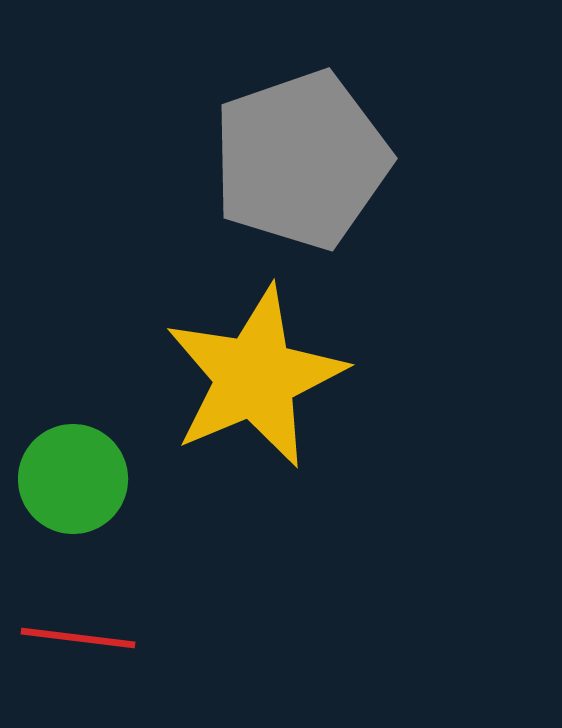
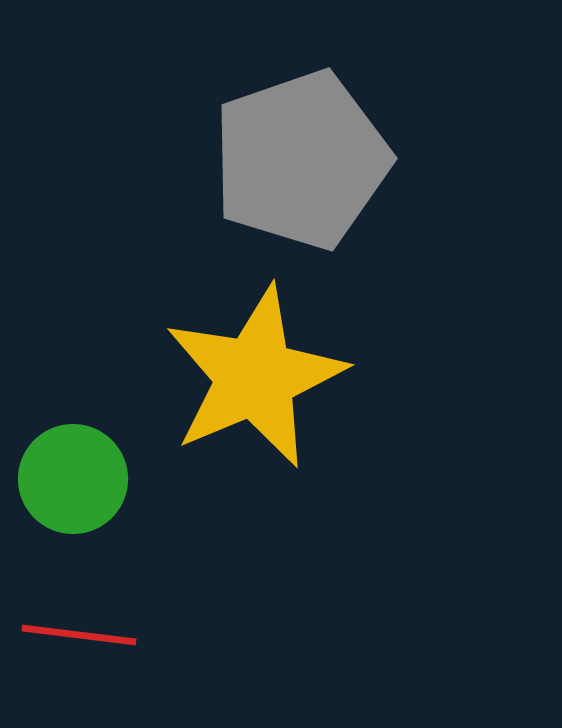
red line: moved 1 px right, 3 px up
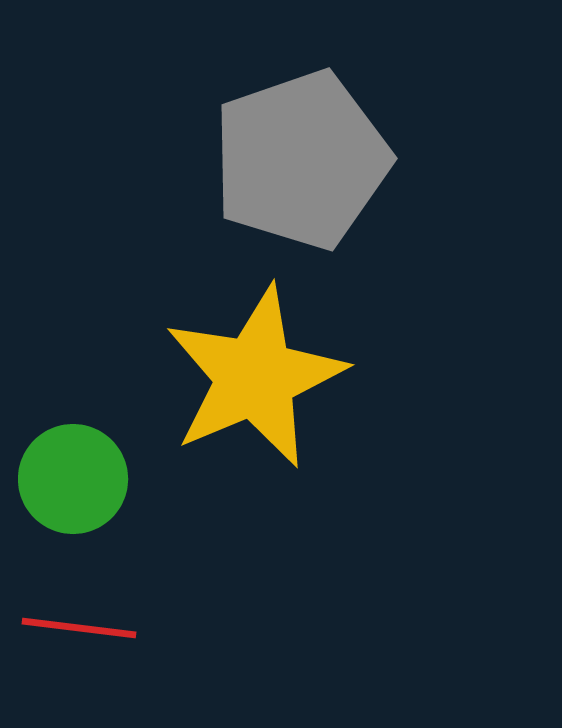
red line: moved 7 px up
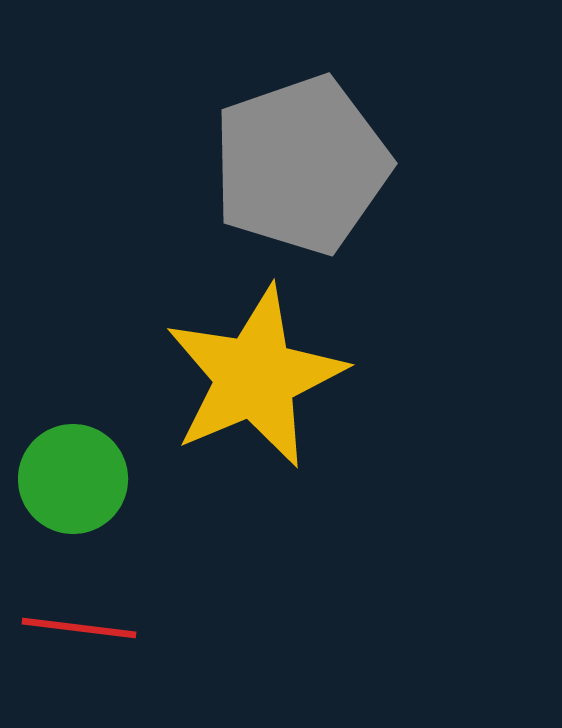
gray pentagon: moved 5 px down
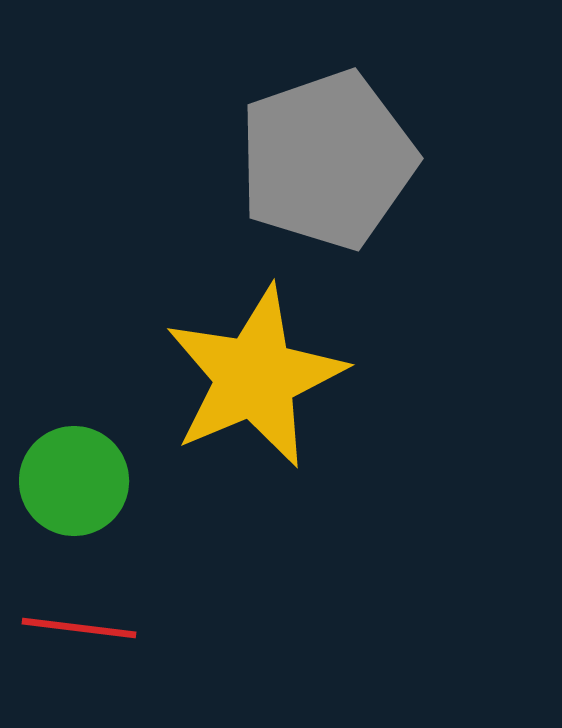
gray pentagon: moved 26 px right, 5 px up
green circle: moved 1 px right, 2 px down
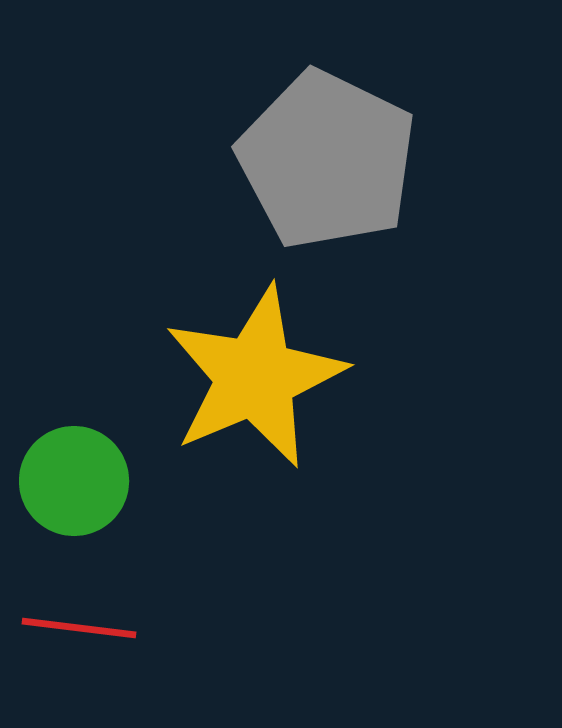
gray pentagon: rotated 27 degrees counterclockwise
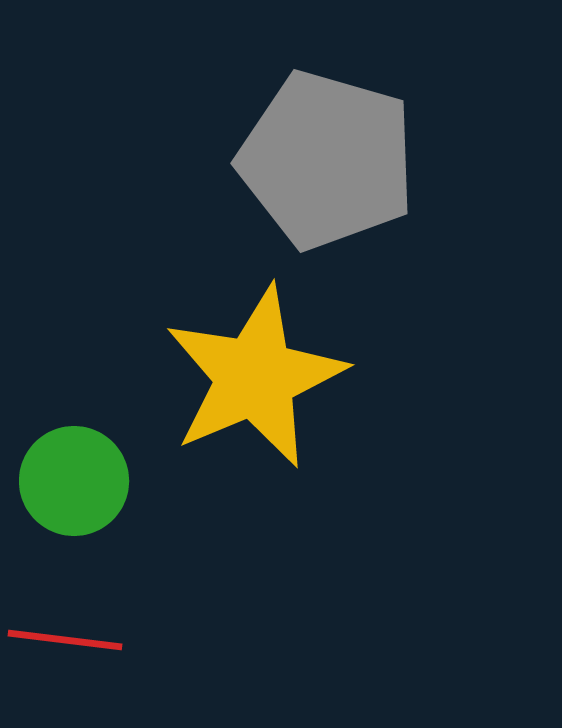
gray pentagon: rotated 10 degrees counterclockwise
red line: moved 14 px left, 12 px down
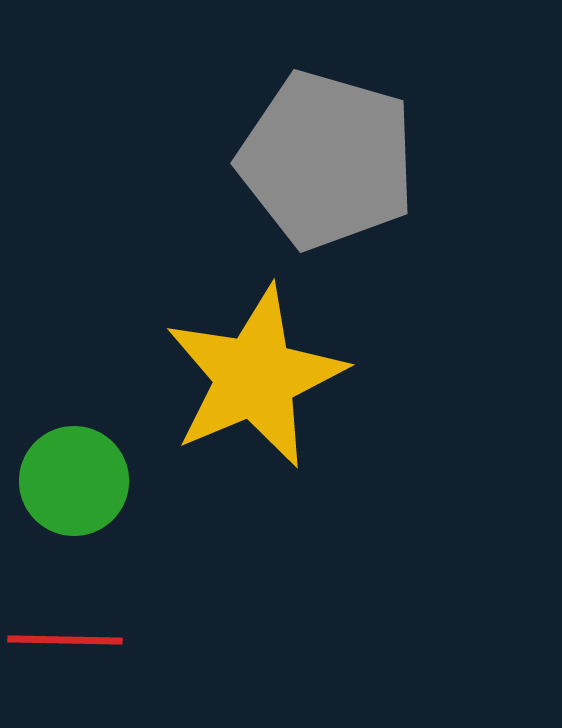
red line: rotated 6 degrees counterclockwise
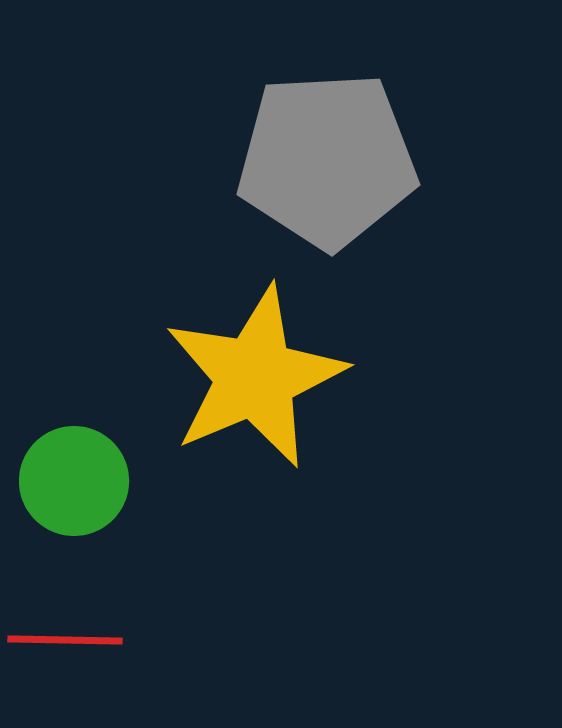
gray pentagon: rotated 19 degrees counterclockwise
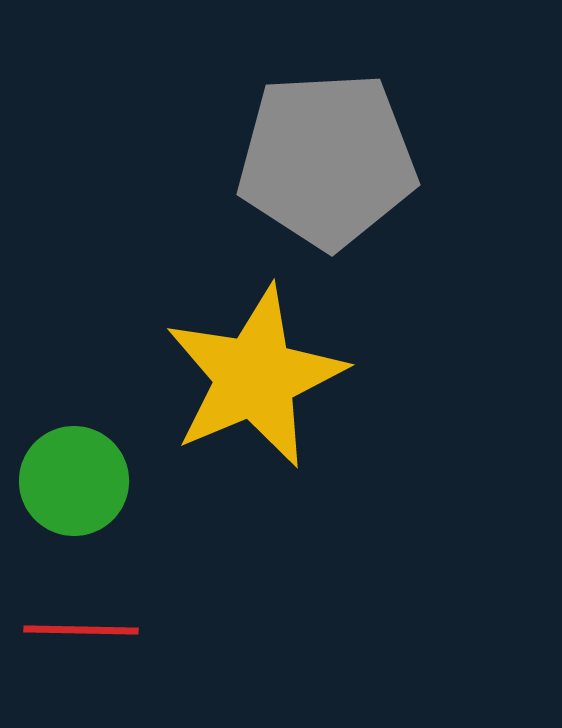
red line: moved 16 px right, 10 px up
